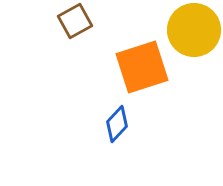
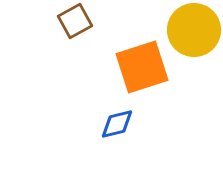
blue diamond: rotated 33 degrees clockwise
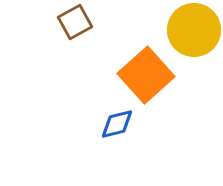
brown square: moved 1 px down
orange square: moved 4 px right, 8 px down; rotated 24 degrees counterclockwise
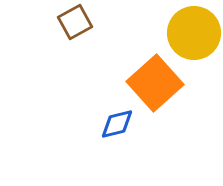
yellow circle: moved 3 px down
orange square: moved 9 px right, 8 px down
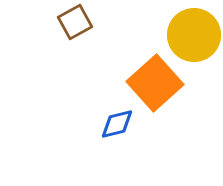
yellow circle: moved 2 px down
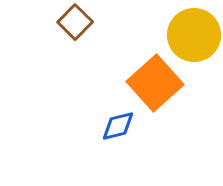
brown square: rotated 16 degrees counterclockwise
blue diamond: moved 1 px right, 2 px down
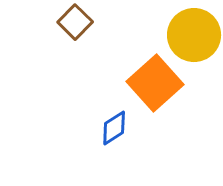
blue diamond: moved 4 px left, 2 px down; rotated 18 degrees counterclockwise
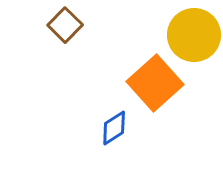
brown square: moved 10 px left, 3 px down
